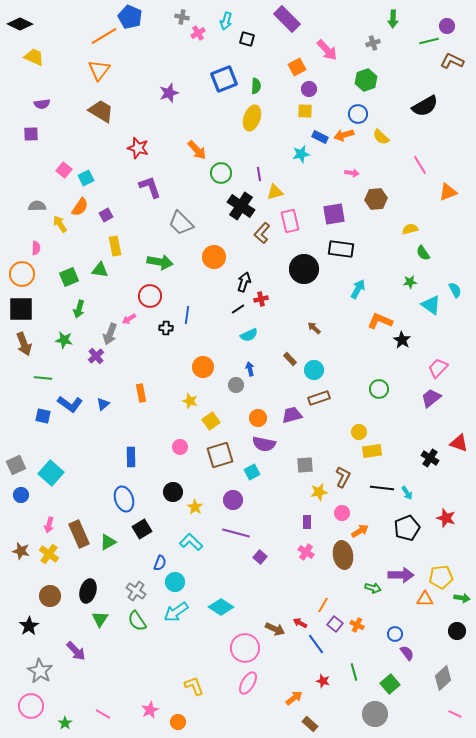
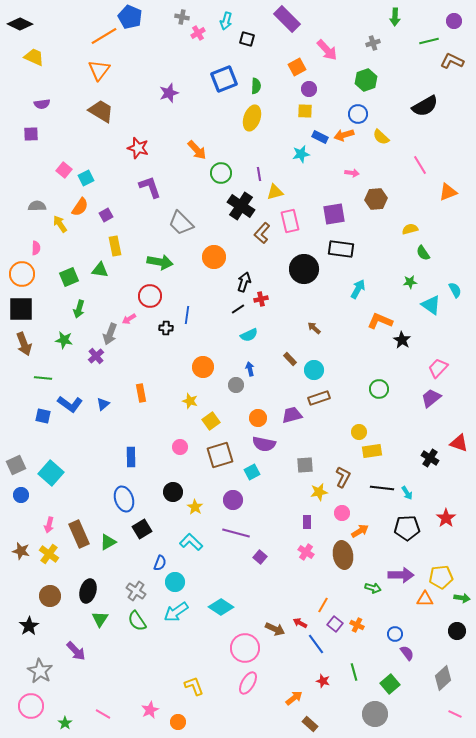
green arrow at (393, 19): moved 2 px right, 2 px up
purple circle at (447, 26): moved 7 px right, 5 px up
red star at (446, 518): rotated 18 degrees clockwise
black pentagon at (407, 528): rotated 20 degrees clockwise
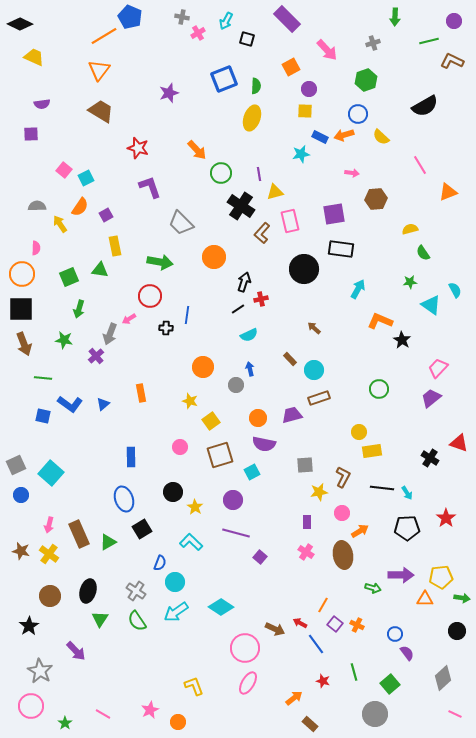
cyan arrow at (226, 21): rotated 12 degrees clockwise
orange square at (297, 67): moved 6 px left
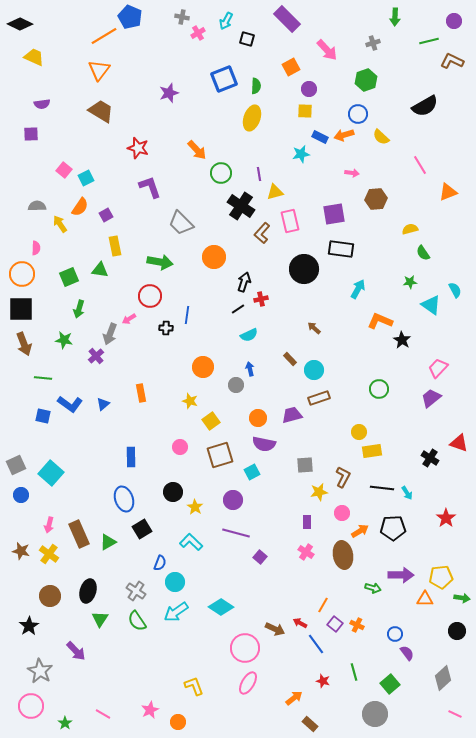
black pentagon at (407, 528): moved 14 px left
